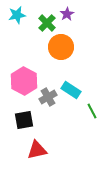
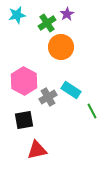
green cross: rotated 12 degrees clockwise
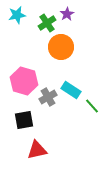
pink hexagon: rotated 12 degrees counterclockwise
green line: moved 5 px up; rotated 14 degrees counterclockwise
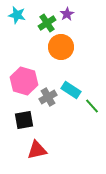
cyan star: rotated 24 degrees clockwise
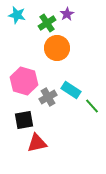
orange circle: moved 4 px left, 1 px down
red triangle: moved 7 px up
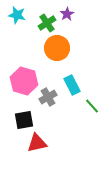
cyan rectangle: moved 1 px right, 5 px up; rotated 30 degrees clockwise
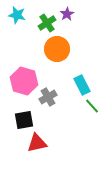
orange circle: moved 1 px down
cyan rectangle: moved 10 px right
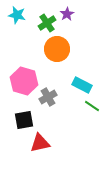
cyan rectangle: rotated 36 degrees counterclockwise
green line: rotated 14 degrees counterclockwise
red triangle: moved 3 px right
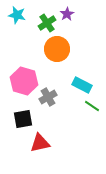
black square: moved 1 px left, 1 px up
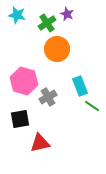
purple star: rotated 16 degrees counterclockwise
cyan rectangle: moved 2 px left, 1 px down; rotated 42 degrees clockwise
black square: moved 3 px left
